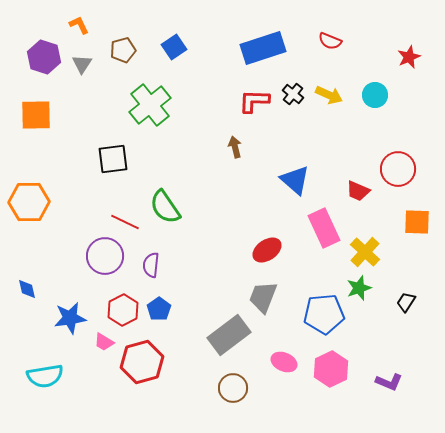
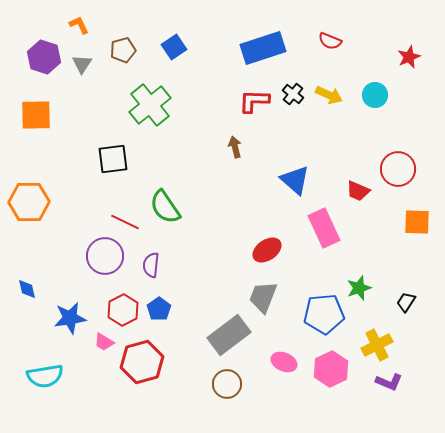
yellow cross at (365, 252): moved 12 px right, 93 px down; rotated 20 degrees clockwise
brown circle at (233, 388): moved 6 px left, 4 px up
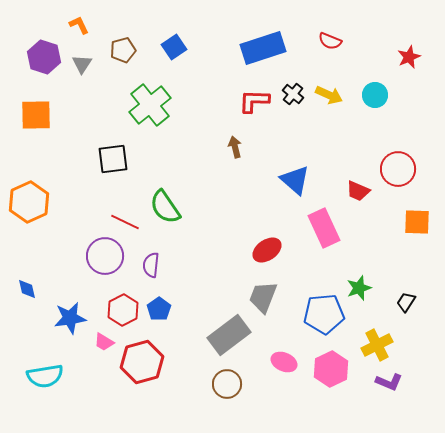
orange hexagon at (29, 202): rotated 24 degrees counterclockwise
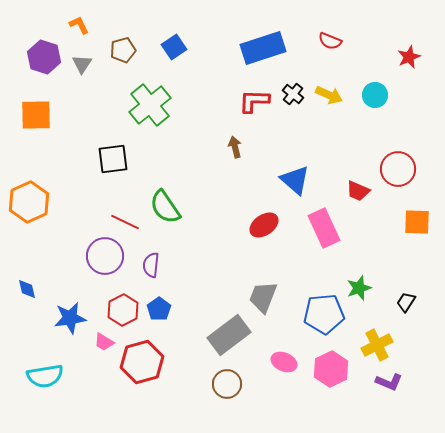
red ellipse at (267, 250): moved 3 px left, 25 px up
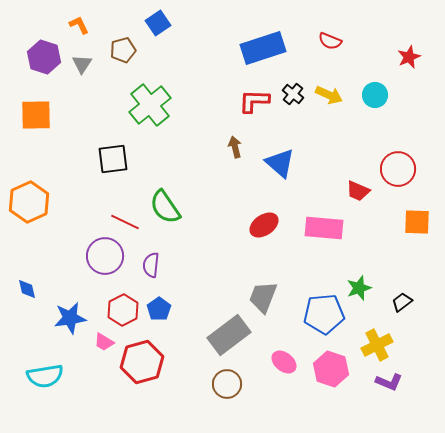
blue square at (174, 47): moved 16 px left, 24 px up
blue triangle at (295, 180): moved 15 px left, 17 px up
pink rectangle at (324, 228): rotated 60 degrees counterclockwise
black trapezoid at (406, 302): moved 4 px left; rotated 20 degrees clockwise
pink ellipse at (284, 362): rotated 15 degrees clockwise
pink hexagon at (331, 369): rotated 16 degrees counterclockwise
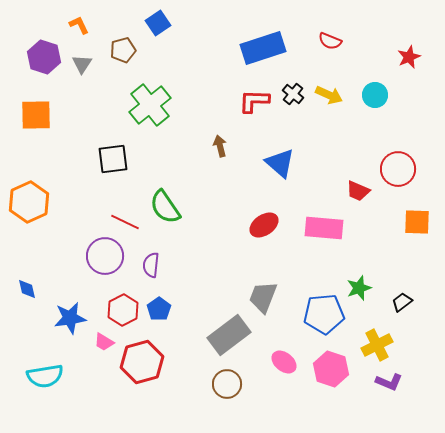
brown arrow at (235, 147): moved 15 px left, 1 px up
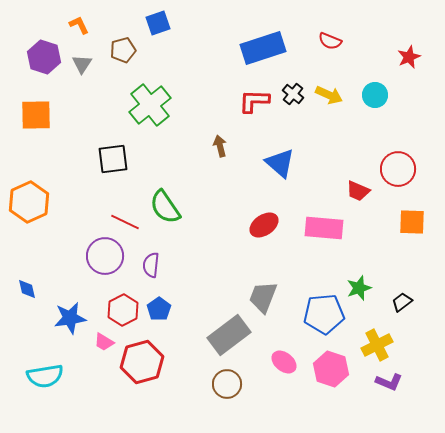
blue square at (158, 23): rotated 15 degrees clockwise
orange square at (417, 222): moved 5 px left
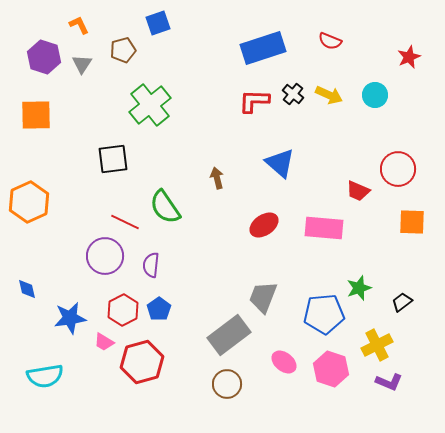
brown arrow at (220, 146): moved 3 px left, 32 px down
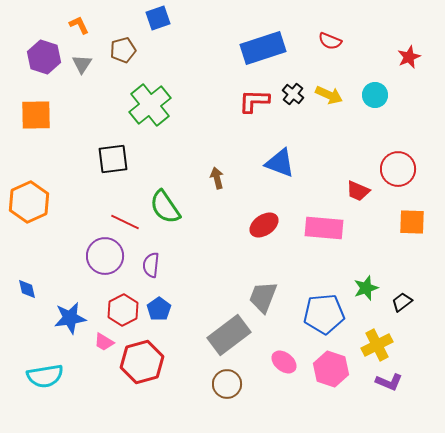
blue square at (158, 23): moved 5 px up
blue triangle at (280, 163): rotated 20 degrees counterclockwise
green star at (359, 288): moved 7 px right
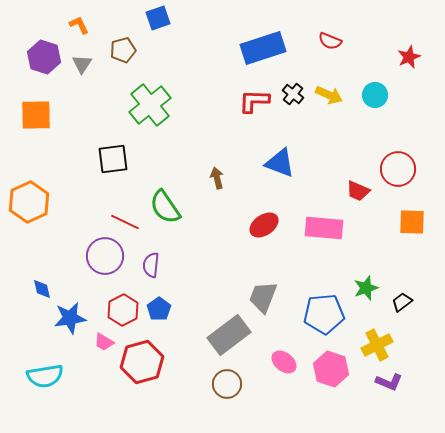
blue diamond at (27, 289): moved 15 px right
